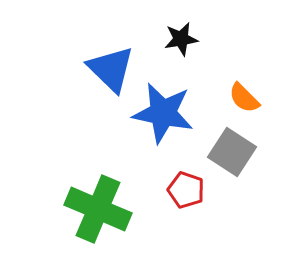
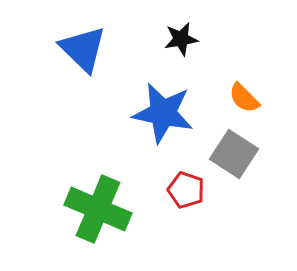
blue triangle: moved 28 px left, 20 px up
gray square: moved 2 px right, 2 px down
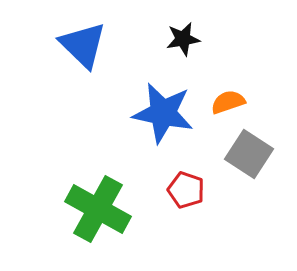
black star: moved 2 px right
blue triangle: moved 4 px up
orange semicircle: moved 16 px left, 4 px down; rotated 116 degrees clockwise
gray square: moved 15 px right
green cross: rotated 6 degrees clockwise
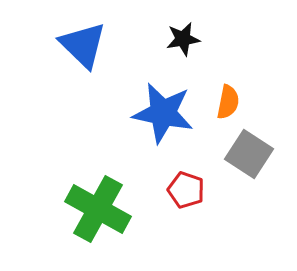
orange semicircle: rotated 120 degrees clockwise
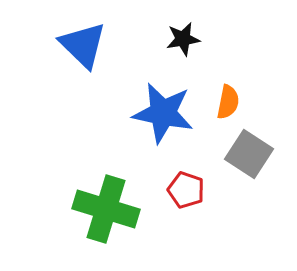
green cross: moved 8 px right; rotated 12 degrees counterclockwise
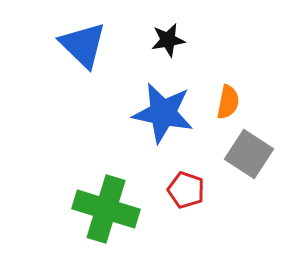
black star: moved 15 px left, 1 px down
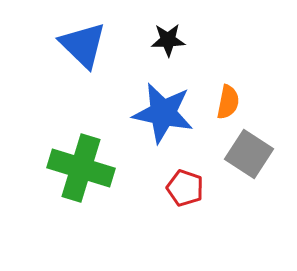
black star: rotated 8 degrees clockwise
red pentagon: moved 1 px left, 2 px up
green cross: moved 25 px left, 41 px up
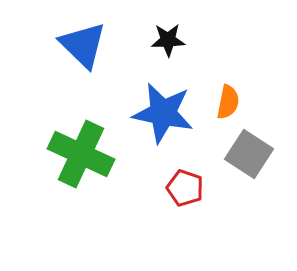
green cross: moved 14 px up; rotated 8 degrees clockwise
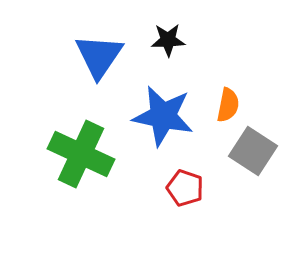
blue triangle: moved 16 px right, 11 px down; rotated 20 degrees clockwise
orange semicircle: moved 3 px down
blue star: moved 3 px down
gray square: moved 4 px right, 3 px up
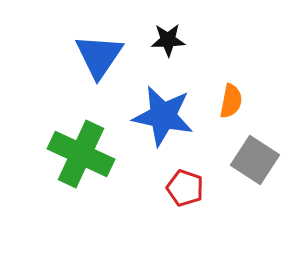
orange semicircle: moved 3 px right, 4 px up
gray square: moved 2 px right, 9 px down
